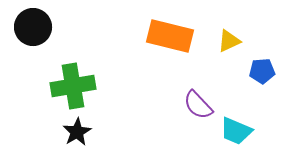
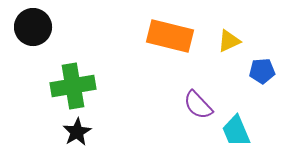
cyan trapezoid: rotated 44 degrees clockwise
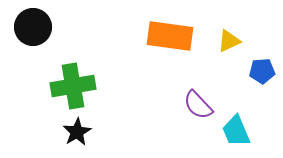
orange rectangle: rotated 6 degrees counterclockwise
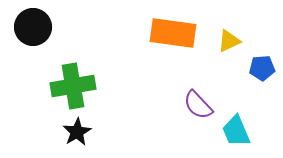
orange rectangle: moved 3 px right, 3 px up
blue pentagon: moved 3 px up
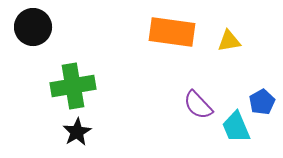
orange rectangle: moved 1 px left, 1 px up
yellow triangle: rotated 15 degrees clockwise
blue pentagon: moved 34 px down; rotated 25 degrees counterclockwise
cyan trapezoid: moved 4 px up
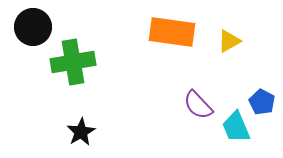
yellow triangle: rotated 20 degrees counterclockwise
green cross: moved 24 px up
blue pentagon: rotated 15 degrees counterclockwise
black star: moved 4 px right
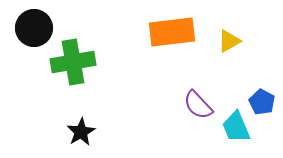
black circle: moved 1 px right, 1 px down
orange rectangle: rotated 15 degrees counterclockwise
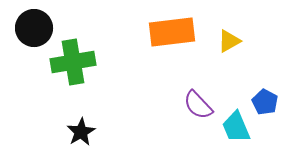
blue pentagon: moved 3 px right
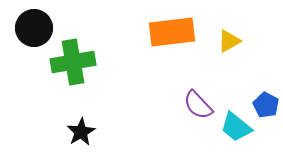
blue pentagon: moved 1 px right, 3 px down
cyan trapezoid: rotated 28 degrees counterclockwise
